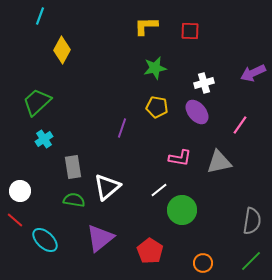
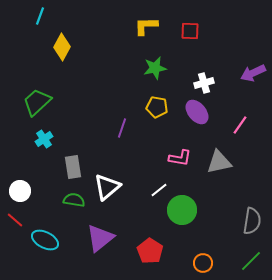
yellow diamond: moved 3 px up
cyan ellipse: rotated 16 degrees counterclockwise
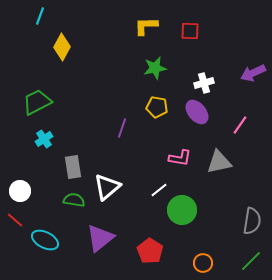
green trapezoid: rotated 16 degrees clockwise
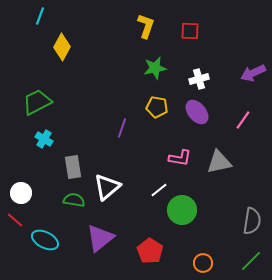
yellow L-shape: rotated 110 degrees clockwise
white cross: moved 5 px left, 4 px up
pink line: moved 3 px right, 5 px up
cyan cross: rotated 24 degrees counterclockwise
white circle: moved 1 px right, 2 px down
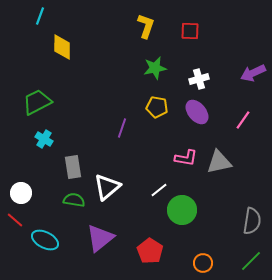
yellow diamond: rotated 28 degrees counterclockwise
pink L-shape: moved 6 px right
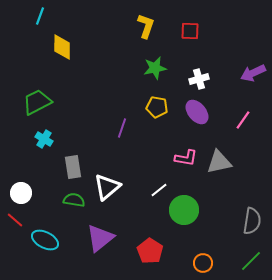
green circle: moved 2 px right
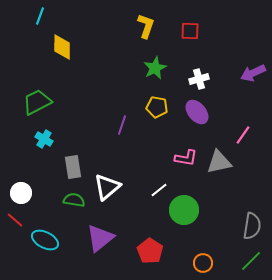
green star: rotated 15 degrees counterclockwise
pink line: moved 15 px down
purple line: moved 3 px up
gray semicircle: moved 5 px down
